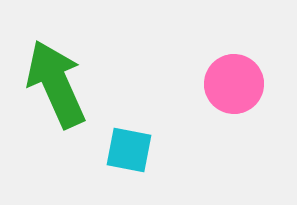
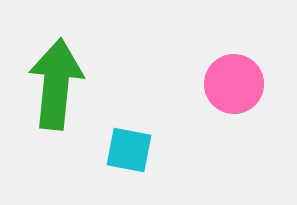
green arrow: rotated 30 degrees clockwise
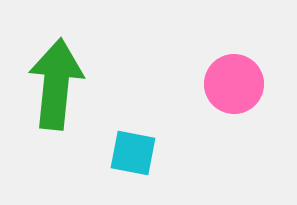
cyan square: moved 4 px right, 3 px down
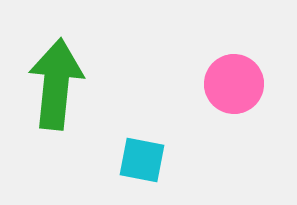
cyan square: moved 9 px right, 7 px down
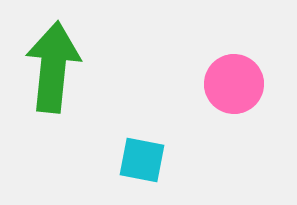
green arrow: moved 3 px left, 17 px up
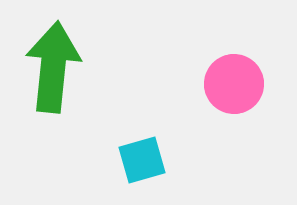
cyan square: rotated 27 degrees counterclockwise
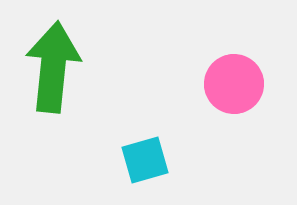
cyan square: moved 3 px right
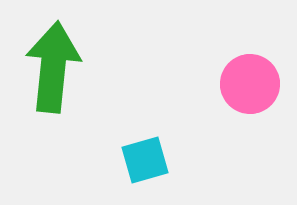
pink circle: moved 16 px right
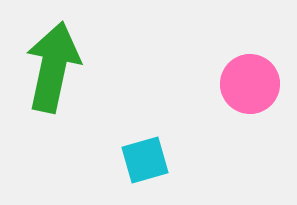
green arrow: rotated 6 degrees clockwise
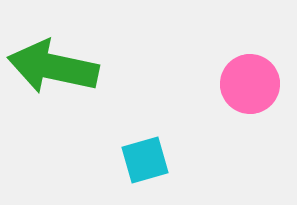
green arrow: rotated 90 degrees counterclockwise
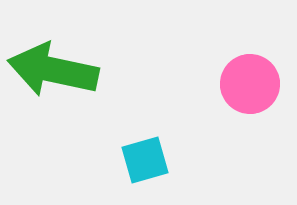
green arrow: moved 3 px down
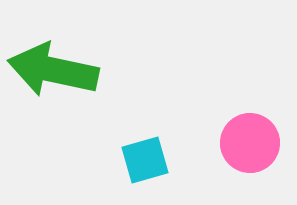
pink circle: moved 59 px down
